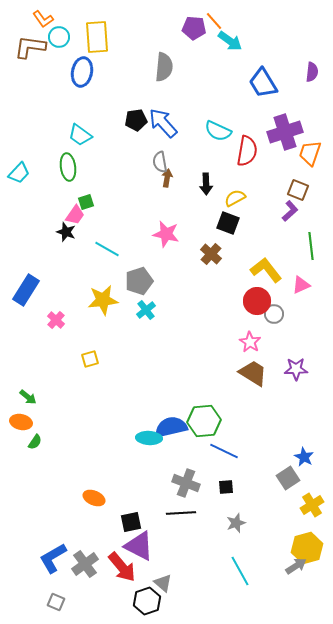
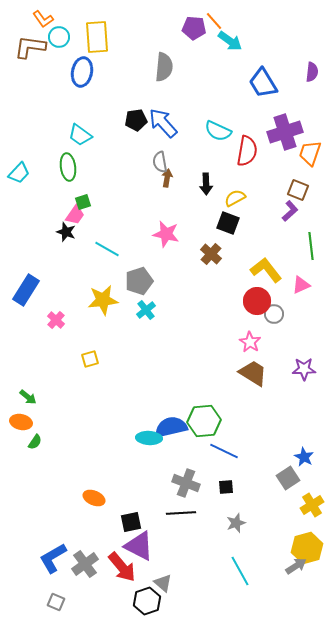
green square at (86, 202): moved 3 px left
purple star at (296, 369): moved 8 px right
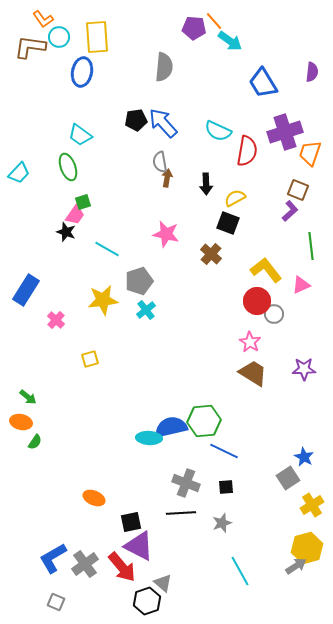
green ellipse at (68, 167): rotated 12 degrees counterclockwise
gray star at (236, 523): moved 14 px left
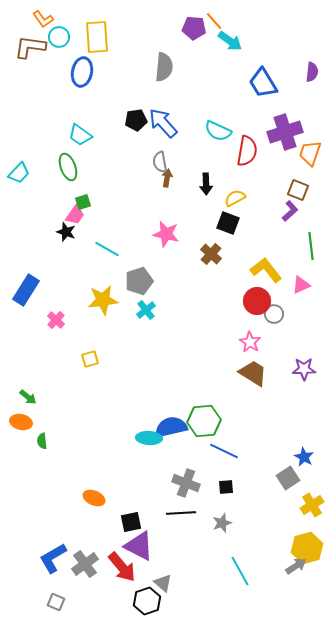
green semicircle at (35, 442): moved 7 px right, 1 px up; rotated 140 degrees clockwise
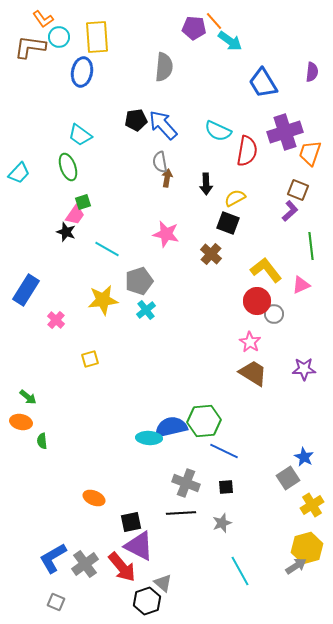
blue arrow at (163, 123): moved 2 px down
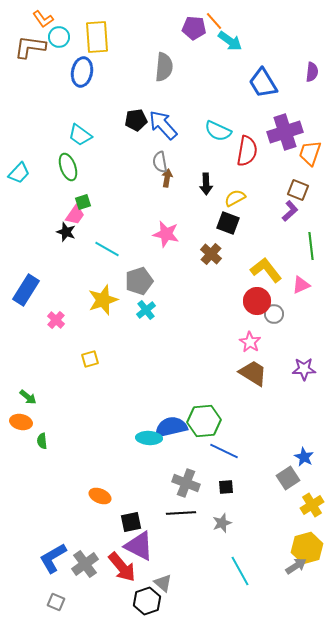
yellow star at (103, 300): rotated 12 degrees counterclockwise
orange ellipse at (94, 498): moved 6 px right, 2 px up
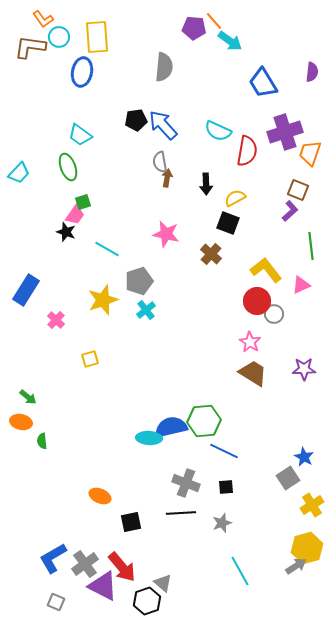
purple triangle at (139, 546): moved 36 px left, 40 px down
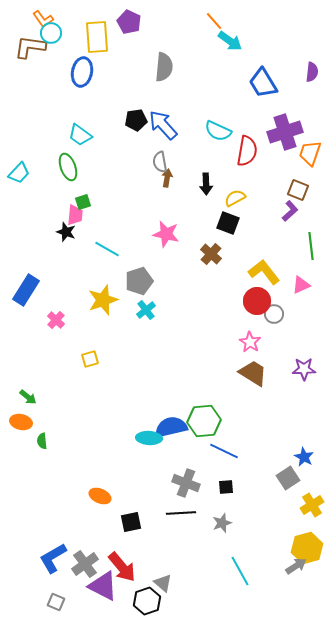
purple pentagon at (194, 28): moved 65 px left, 6 px up; rotated 20 degrees clockwise
cyan circle at (59, 37): moved 8 px left, 4 px up
pink trapezoid at (75, 215): rotated 30 degrees counterclockwise
yellow L-shape at (266, 270): moved 2 px left, 2 px down
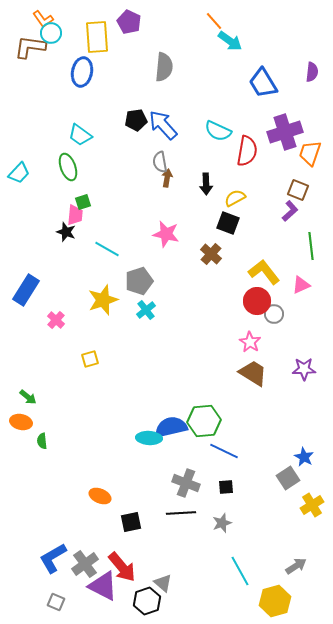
yellow hexagon at (307, 548): moved 32 px left, 53 px down
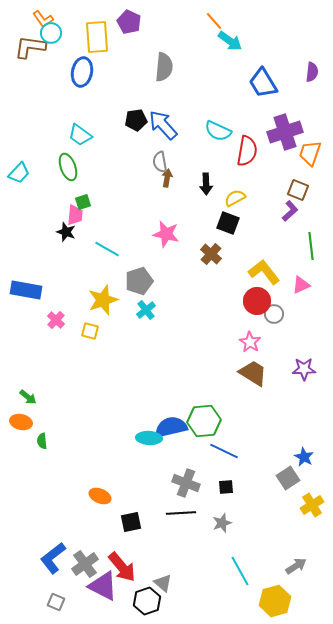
blue rectangle at (26, 290): rotated 68 degrees clockwise
yellow square at (90, 359): moved 28 px up; rotated 30 degrees clockwise
blue L-shape at (53, 558): rotated 8 degrees counterclockwise
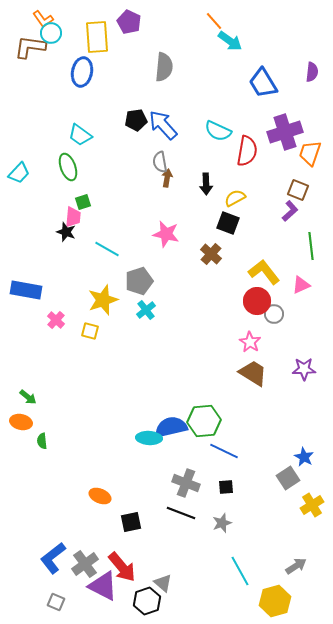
pink trapezoid at (75, 215): moved 2 px left, 2 px down
black line at (181, 513): rotated 24 degrees clockwise
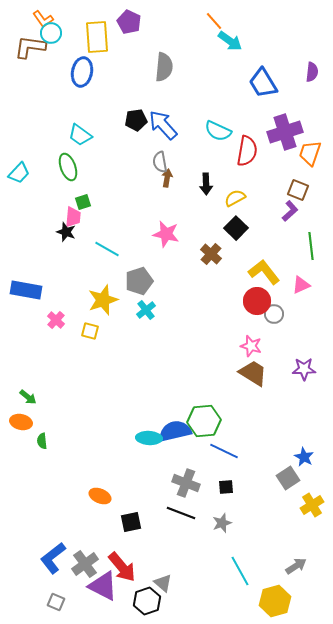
black square at (228, 223): moved 8 px right, 5 px down; rotated 25 degrees clockwise
pink star at (250, 342): moved 1 px right, 4 px down; rotated 15 degrees counterclockwise
blue semicircle at (171, 427): moved 4 px right, 4 px down
